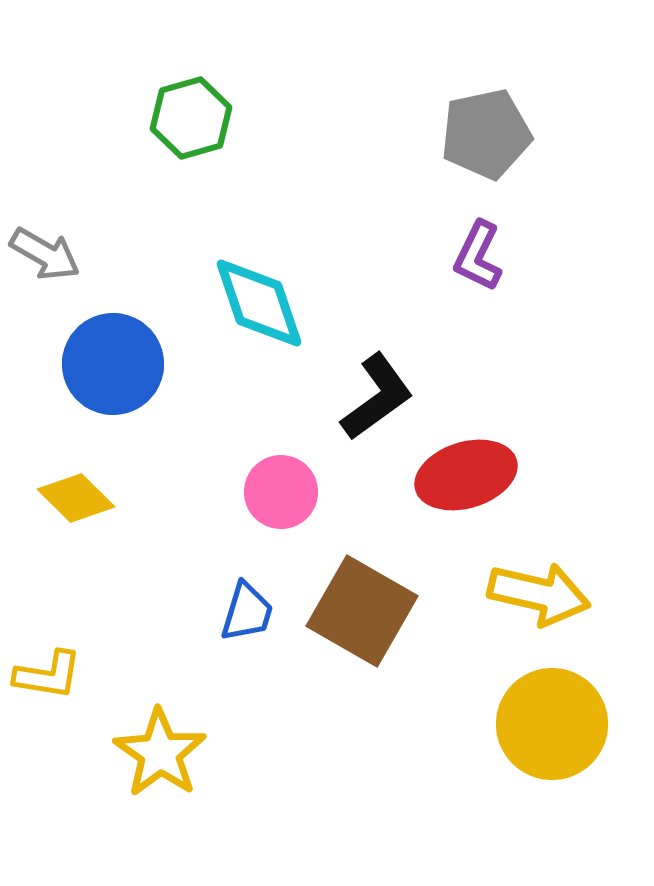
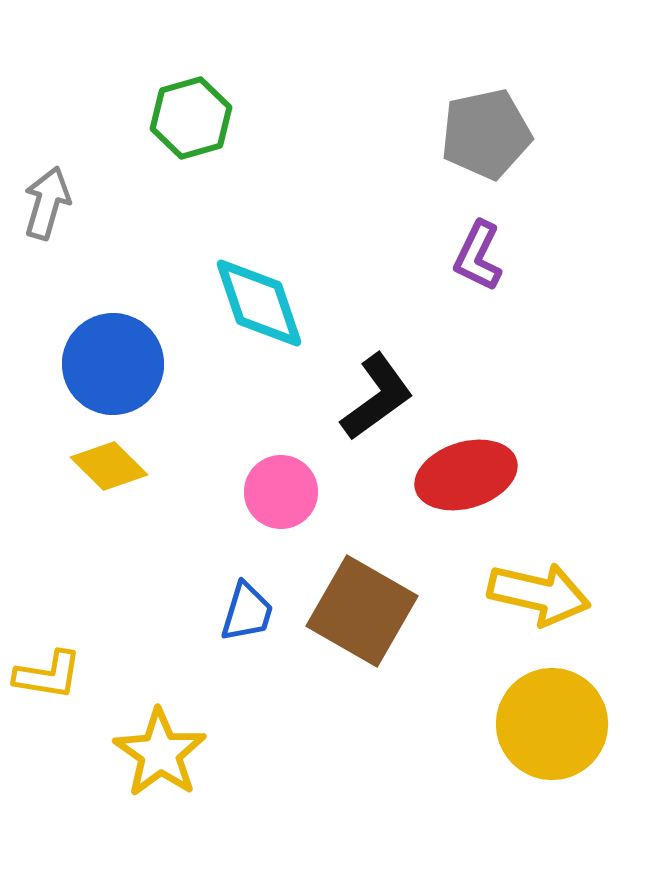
gray arrow: moved 2 px right, 51 px up; rotated 104 degrees counterclockwise
yellow diamond: moved 33 px right, 32 px up
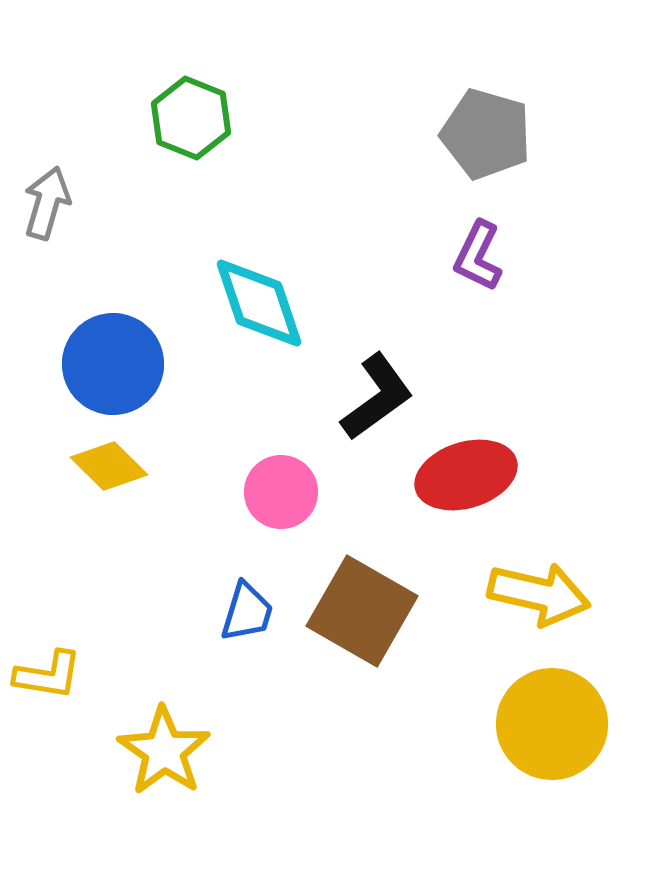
green hexagon: rotated 22 degrees counterclockwise
gray pentagon: rotated 28 degrees clockwise
yellow star: moved 4 px right, 2 px up
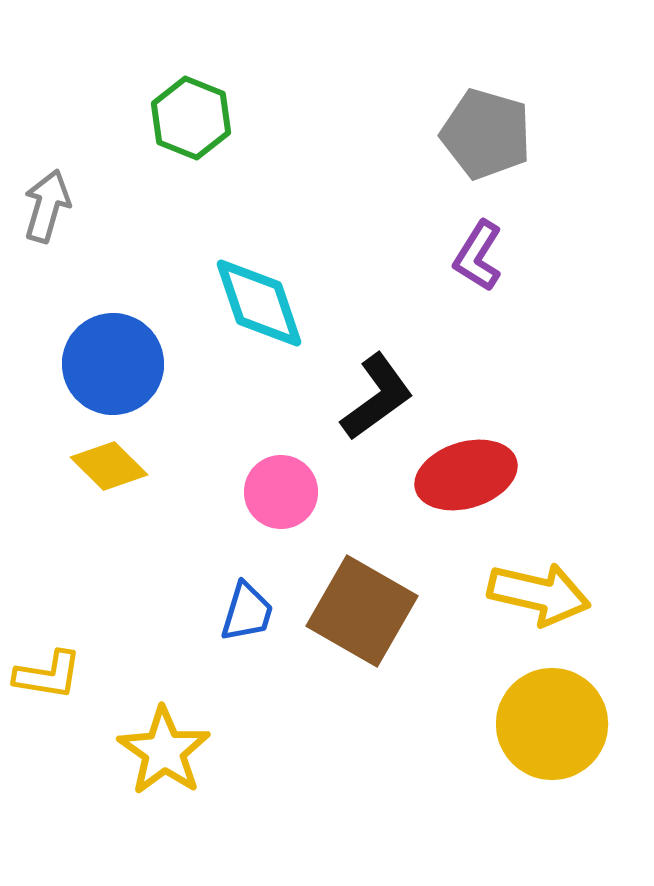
gray arrow: moved 3 px down
purple L-shape: rotated 6 degrees clockwise
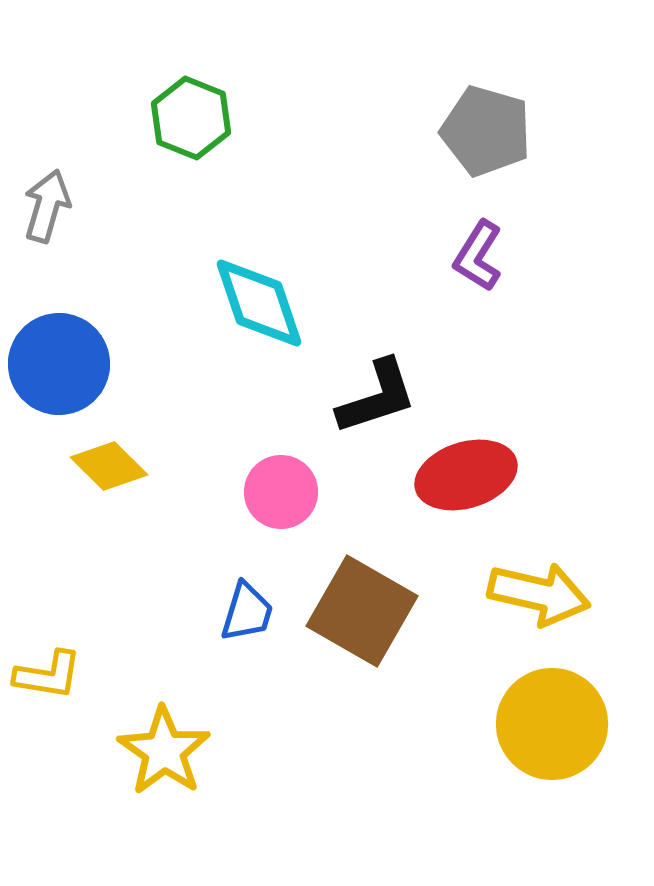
gray pentagon: moved 3 px up
blue circle: moved 54 px left
black L-shape: rotated 18 degrees clockwise
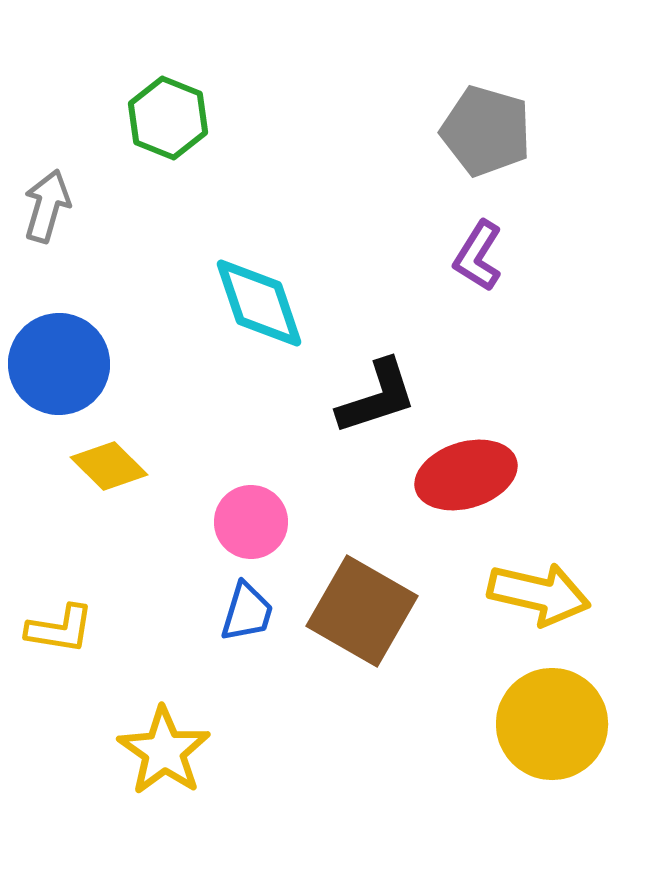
green hexagon: moved 23 px left
pink circle: moved 30 px left, 30 px down
yellow L-shape: moved 12 px right, 46 px up
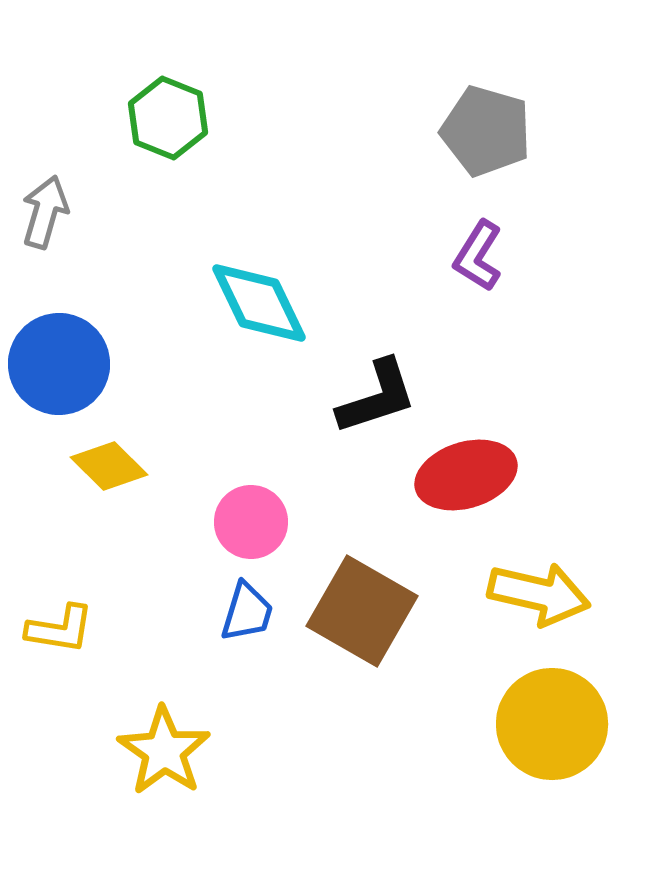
gray arrow: moved 2 px left, 6 px down
cyan diamond: rotated 7 degrees counterclockwise
